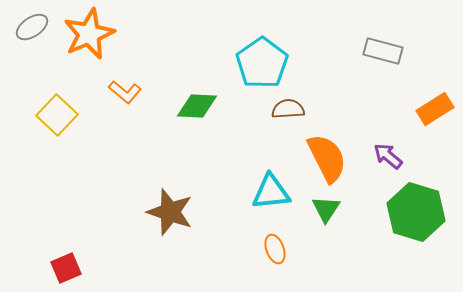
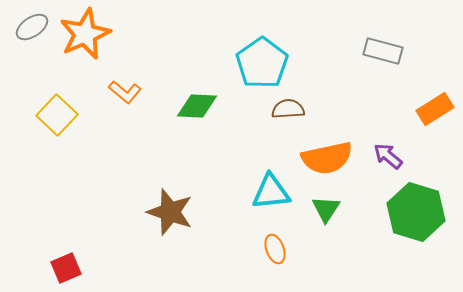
orange star: moved 4 px left
orange semicircle: rotated 105 degrees clockwise
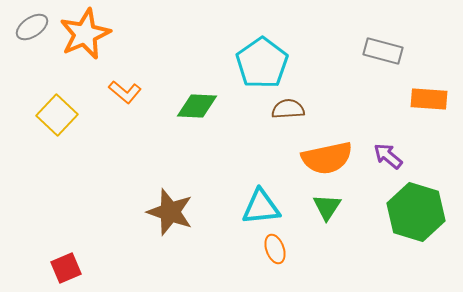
orange rectangle: moved 6 px left, 10 px up; rotated 36 degrees clockwise
cyan triangle: moved 10 px left, 15 px down
green triangle: moved 1 px right, 2 px up
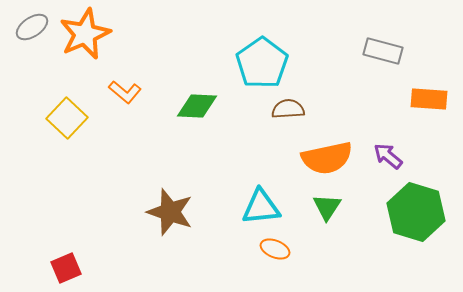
yellow square: moved 10 px right, 3 px down
orange ellipse: rotated 48 degrees counterclockwise
